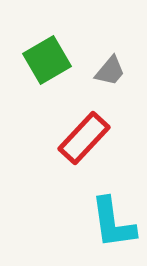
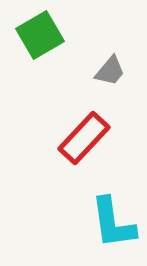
green square: moved 7 px left, 25 px up
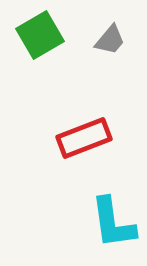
gray trapezoid: moved 31 px up
red rectangle: rotated 26 degrees clockwise
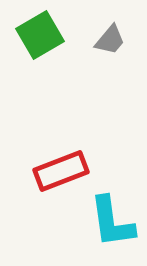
red rectangle: moved 23 px left, 33 px down
cyan L-shape: moved 1 px left, 1 px up
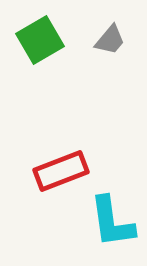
green square: moved 5 px down
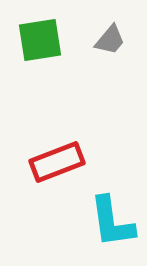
green square: rotated 21 degrees clockwise
red rectangle: moved 4 px left, 9 px up
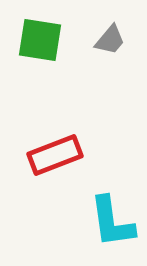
green square: rotated 18 degrees clockwise
red rectangle: moved 2 px left, 7 px up
